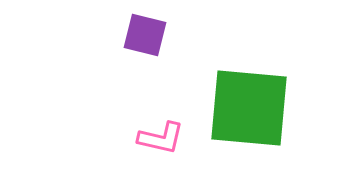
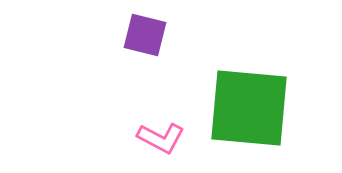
pink L-shape: rotated 15 degrees clockwise
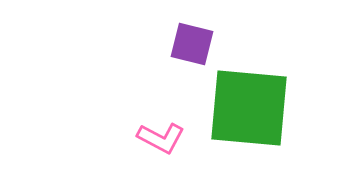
purple square: moved 47 px right, 9 px down
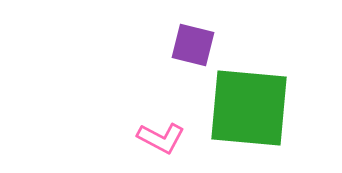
purple square: moved 1 px right, 1 px down
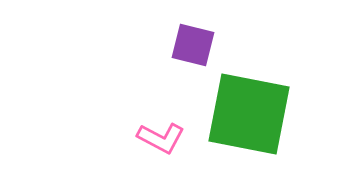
green square: moved 6 px down; rotated 6 degrees clockwise
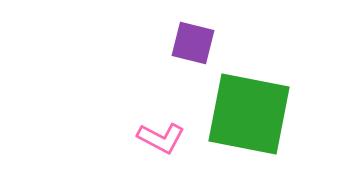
purple square: moved 2 px up
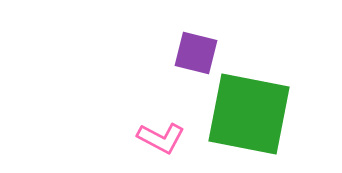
purple square: moved 3 px right, 10 px down
